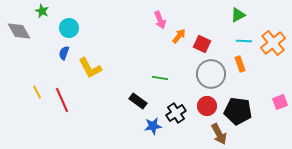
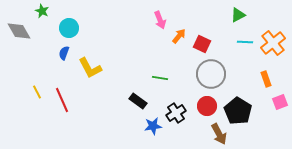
cyan line: moved 1 px right, 1 px down
orange rectangle: moved 26 px right, 15 px down
black pentagon: rotated 24 degrees clockwise
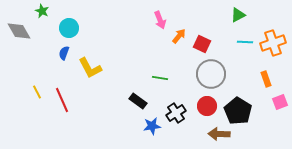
orange cross: rotated 20 degrees clockwise
blue star: moved 1 px left
brown arrow: rotated 120 degrees clockwise
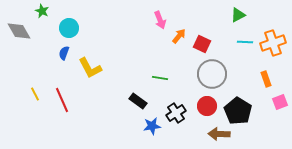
gray circle: moved 1 px right
yellow line: moved 2 px left, 2 px down
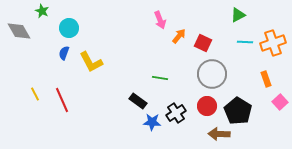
red square: moved 1 px right, 1 px up
yellow L-shape: moved 1 px right, 6 px up
pink square: rotated 21 degrees counterclockwise
blue star: moved 4 px up; rotated 12 degrees clockwise
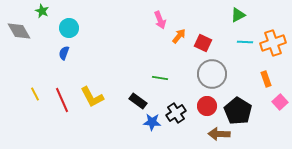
yellow L-shape: moved 1 px right, 35 px down
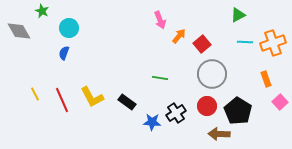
red square: moved 1 px left, 1 px down; rotated 24 degrees clockwise
black rectangle: moved 11 px left, 1 px down
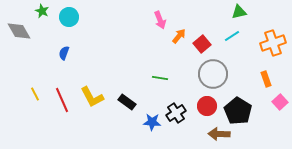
green triangle: moved 1 px right, 3 px up; rotated 14 degrees clockwise
cyan circle: moved 11 px up
cyan line: moved 13 px left, 6 px up; rotated 35 degrees counterclockwise
gray circle: moved 1 px right
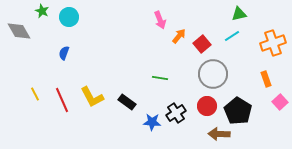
green triangle: moved 2 px down
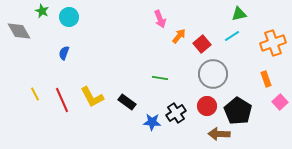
pink arrow: moved 1 px up
